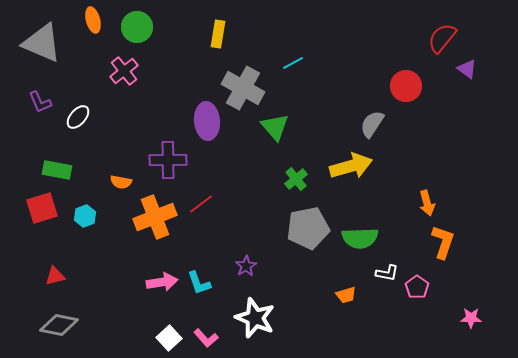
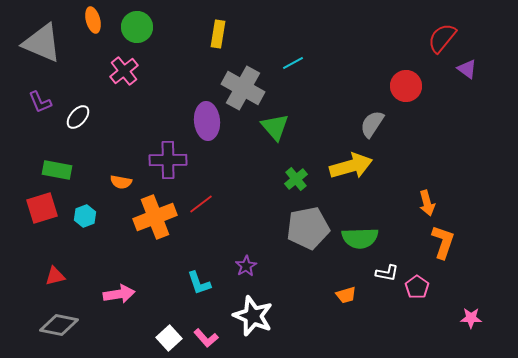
pink arrow: moved 43 px left, 12 px down
white star: moved 2 px left, 2 px up
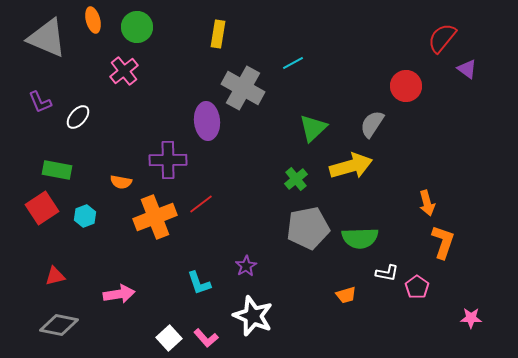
gray triangle: moved 5 px right, 5 px up
green triangle: moved 38 px right, 1 px down; rotated 28 degrees clockwise
red square: rotated 16 degrees counterclockwise
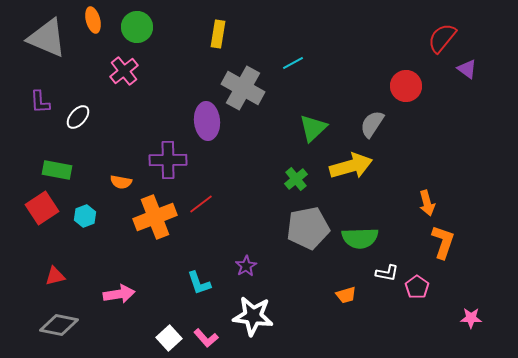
purple L-shape: rotated 20 degrees clockwise
white star: rotated 15 degrees counterclockwise
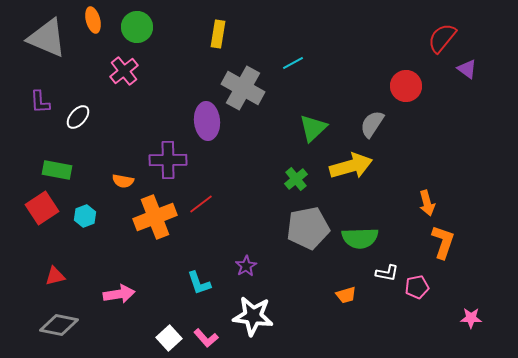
orange semicircle: moved 2 px right, 1 px up
pink pentagon: rotated 25 degrees clockwise
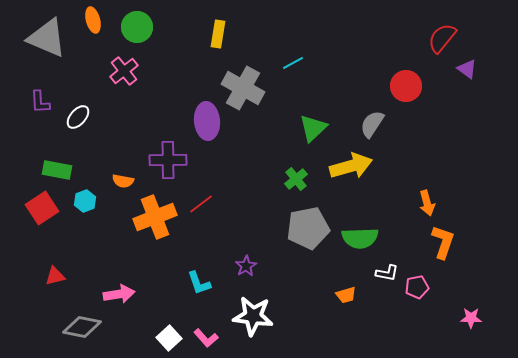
cyan hexagon: moved 15 px up
gray diamond: moved 23 px right, 2 px down
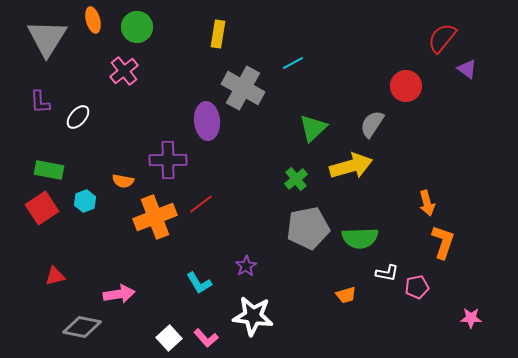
gray triangle: rotated 39 degrees clockwise
green rectangle: moved 8 px left
cyan L-shape: rotated 12 degrees counterclockwise
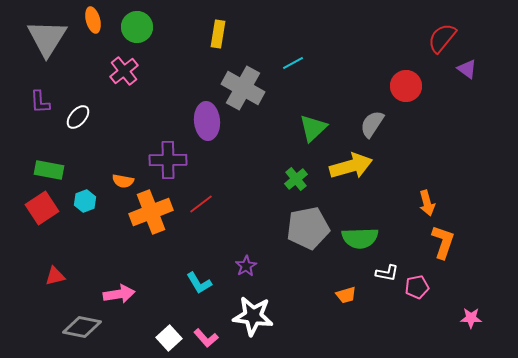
orange cross: moved 4 px left, 5 px up
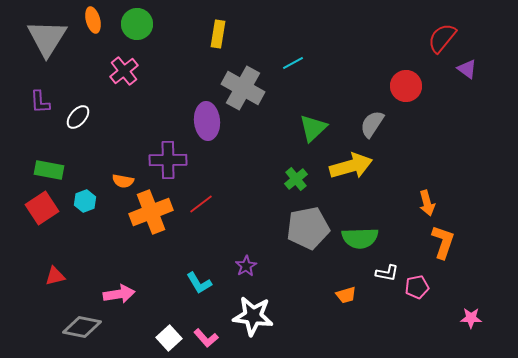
green circle: moved 3 px up
